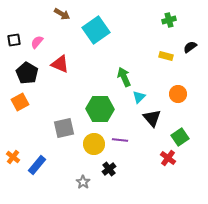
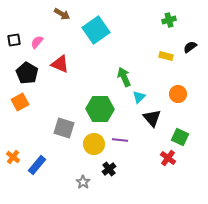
gray square: rotated 30 degrees clockwise
green square: rotated 30 degrees counterclockwise
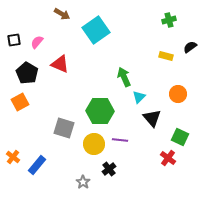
green hexagon: moved 2 px down
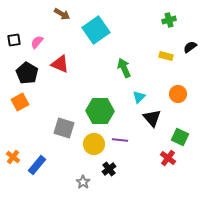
green arrow: moved 9 px up
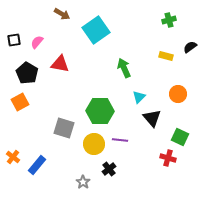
red triangle: rotated 12 degrees counterclockwise
red cross: rotated 21 degrees counterclockwise
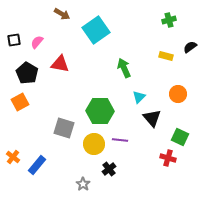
gray star: moved 2 px down
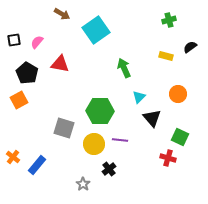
orange square: moved 1 px left, 2 px up
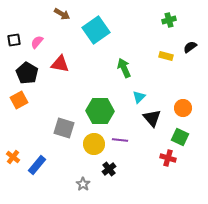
orange circle: moved 5 px right, 14 px down
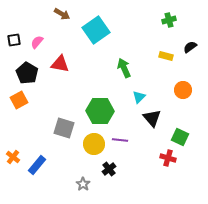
orange circle: moved 18 px up
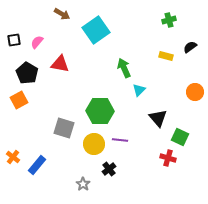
orange circle: moved 12 px right, 2 px down
cyan triangle: moved 7 px up
black triangle: moved 6 px right
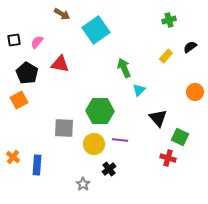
yellow rectangle: rotated 64 degrees counterclockwise
gray square: rotated 15 degrees counterclockwise
blue rectangle: rotated 36 degrees counterclockwise
